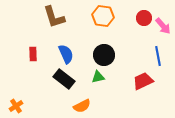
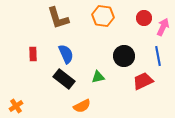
brown L-shape: moved 4 px right, 1 px down
pink arrow: moved 1 px down; rotated 114 degrees counterclockwise
black circle: moved 20 px right, 1 px down
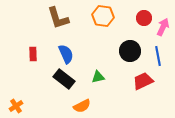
black circle: moved 6 px right, 5 px up
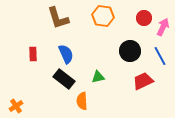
blue line: moved 2 px right; rotated 18 degrees counterclockwise
orange semicircle: moved 5 px up; rotated 114 degrees clockwise
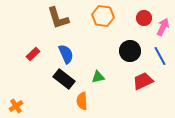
red rectangle: rotated 48 degrees clockwise
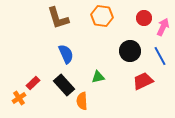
orange hexagon: moved 1 px left
red rectangle: moved 29 px down
black rectangle: moved 6 px down; rotated 10 degrees clockwise
orange cross: moved 3 px right, 8 px up
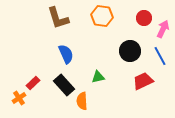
pink arrow: moved 2 px down
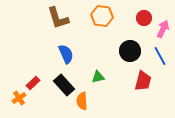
red trapezoid: rotated 130 degrees clockwise
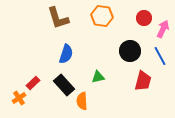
blue semicircle: rotated 42 degrees clockwise
